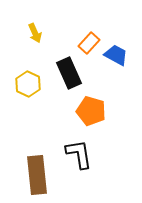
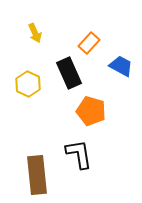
blue trapezoid: moved 5 px right, 11 px down
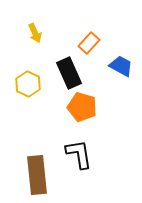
orange pentagon: moved 9 px left, 4 px up
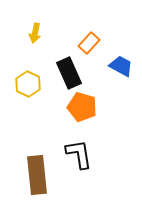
yellow arrow: rotated 36 degrees clockwise
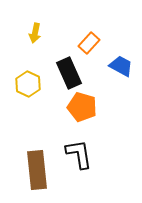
brown rectangle: moved 5 px up
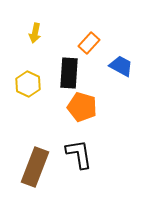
black rectangle: rotated 28 degrees clockwise
brown rectangle: moved 2 px left, 3 px up; rotated 27 degrees clockwise
